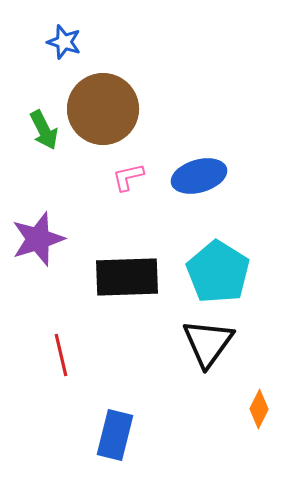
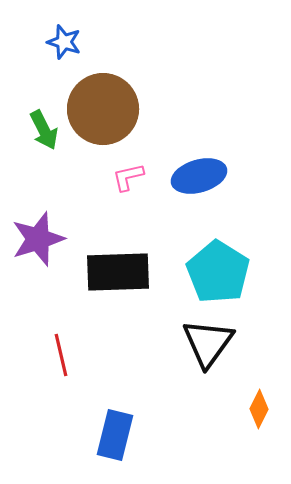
black rectangle: moved 9 px left, 5 px up
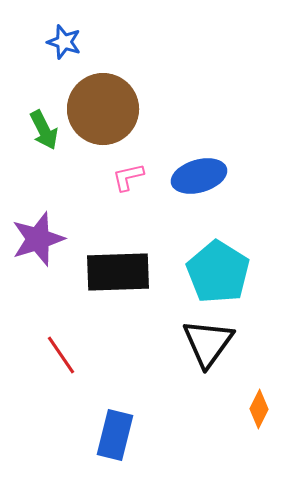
red line: rotated 21 degrees counterclockwise
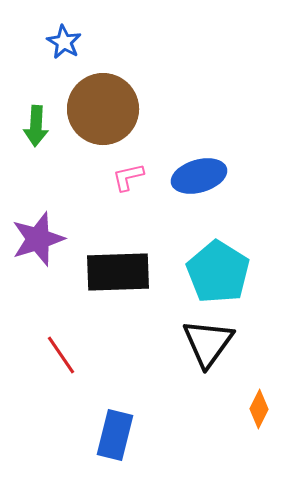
blue star: rotated 12 degrees clockwise
green arrow: moved 8 px left, 4 px up; rotated 30 degrees clockwise
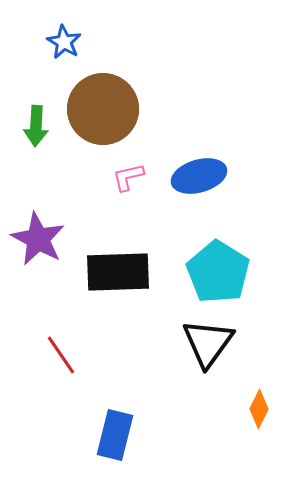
purple star: rotated 26 degrees counterclockwise
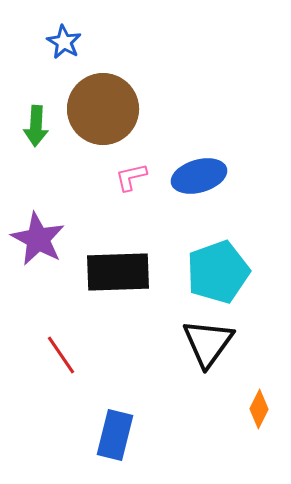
pink L-shape: moved 3 px right
cyan pentagon: rotated 20 degrees clockwise
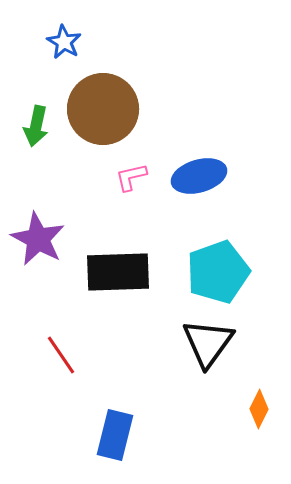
green arrow: rotated 9 degrees clockwise
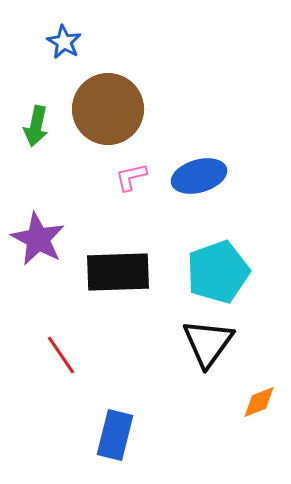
brown circle: moved 5 px right
orange diamond: moved 7 px up; rotated 42 degrees clockwise
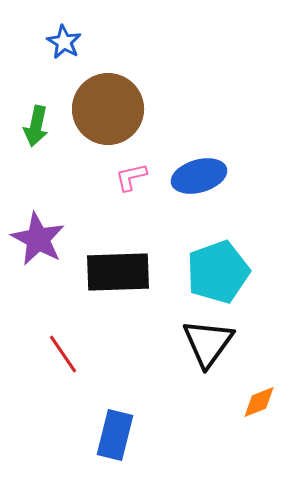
red line: moved 2 px right, 1 px up
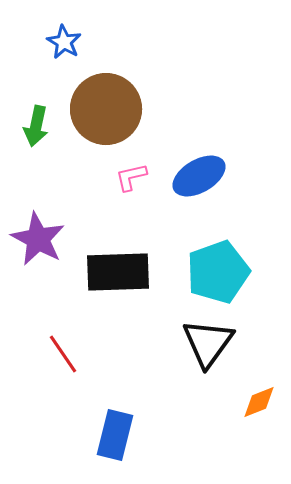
brown circle: moved 2 px left
blue ellipse: rotated 14 degrees counterclockwise
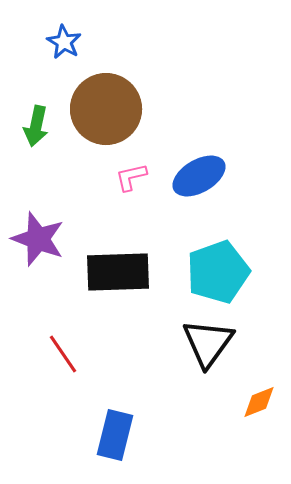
purple star: rotated 8 degrees counterclockwise
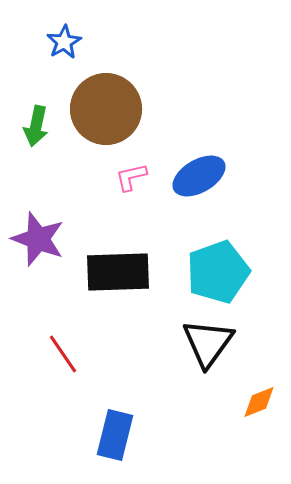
blue star: rotated 12 degrees clockwise
